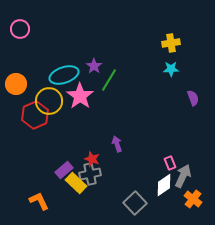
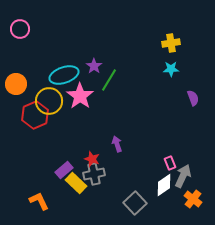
gray cross: moved 4 px right
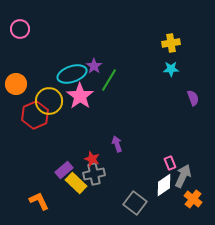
cyan ellipse: moved 8 px right, 1 px up
gray square: rotated 10 degrees counterclockwise
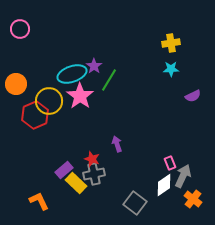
purple semicircle: moved 2 px up; rotated 84 degrees clockwise
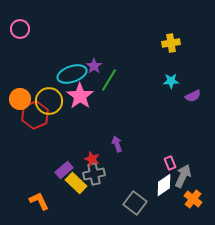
cyan star: moved 12 px down
orange circle: moved 4 px right, 15 px down
